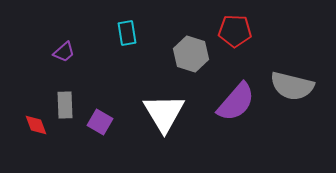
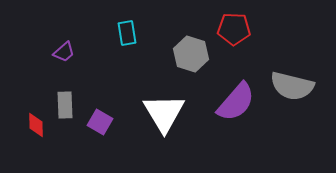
red pentagon: moved 1 px left, 2 px up
red diamond: rotated 20 degrees clockwise
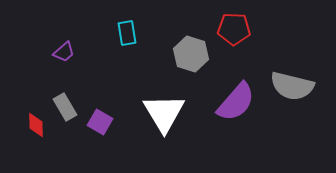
gray rectangle: moved 2 px down; rotated 28 degrees counterclockwise
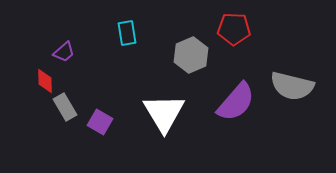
gray hexagon: moved 1 px down; rotated 20 degrees clockwise
red diamond: moved 9 px right, 44 px up
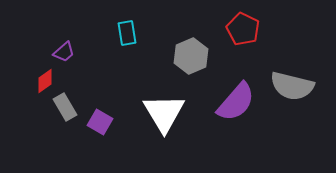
red pentagon: moved 9 px right; rotated 24 degrees clockwise
gray hexagon: moved 1 px down
red diamond: rotated 55 degrees clockwise
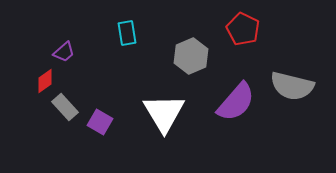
gray rectangle: rotated 12 degrees counterclockwise
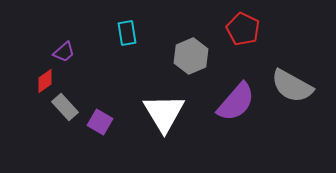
gray semicircle: rotated 15 degrees clockwise
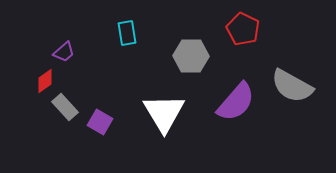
gray hexagon: rotated 24 degrees clockwise
